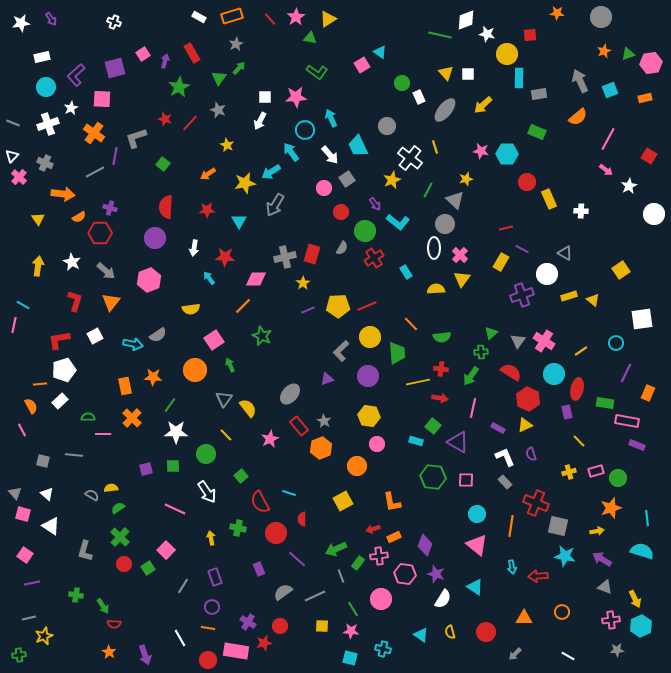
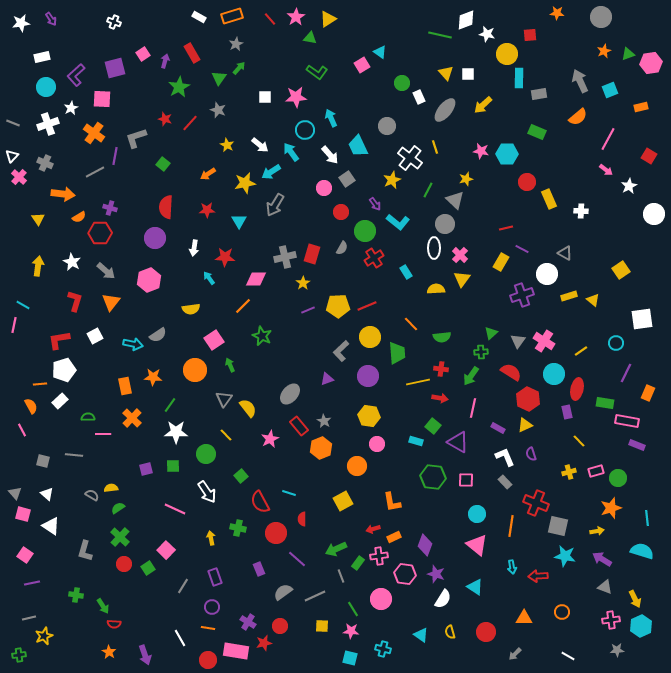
orange rectangle at (645, 98): moved 4 px left, 9 px down
white arrow at (260, 121): moved 24 px down; rotated 78 degrees counterclockwise
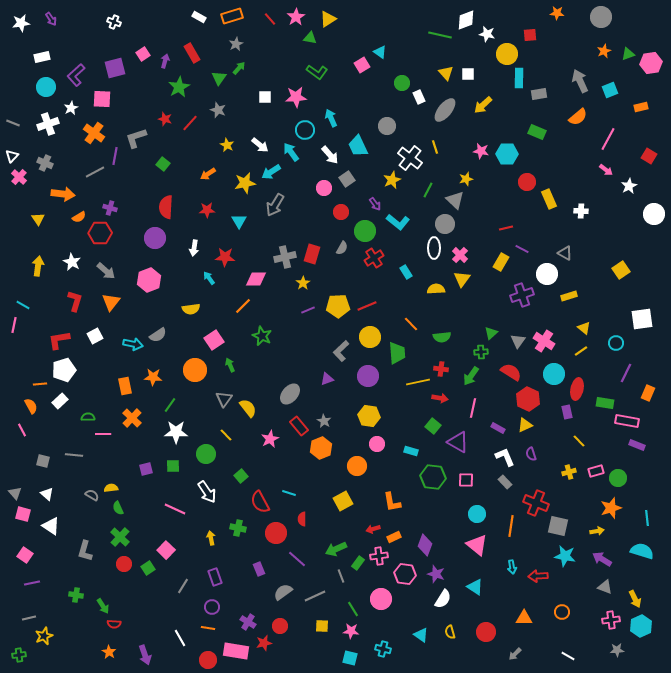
yellow triangle at (593, 300): moved 9 px left, 28 px down
cyan rectangle at (416, 441): moved 5 px left, 10 px down
green semicircle at (118, 508): rotated 80 degrees counterclockwise
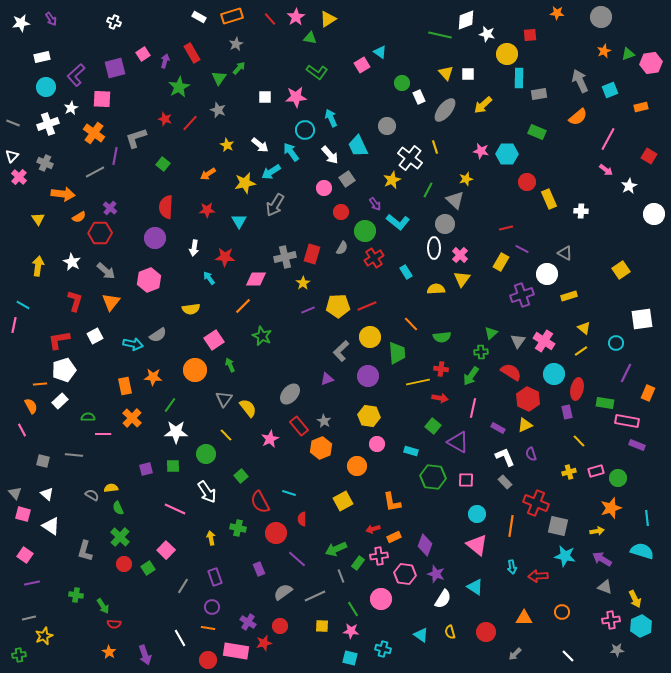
purple cross at (110, 208): rotated 24 degrees clockwise
white line at (568, 656): rotated 16 degrees clockwise
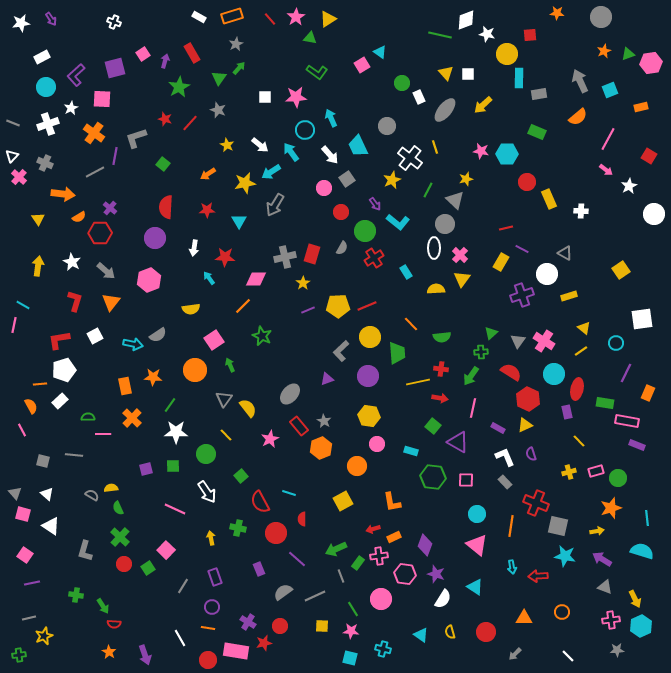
white rectangle at (42, 57): rotated 14 degrees counterclockwise
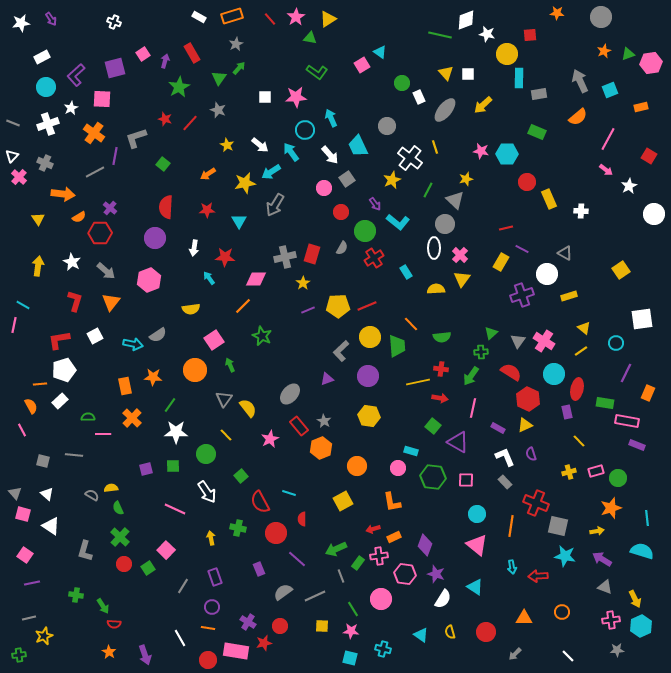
green trapezoid at (397, 353): moved 7 px up
pink circle at (377, 444): moved 21 px right, 24 px down
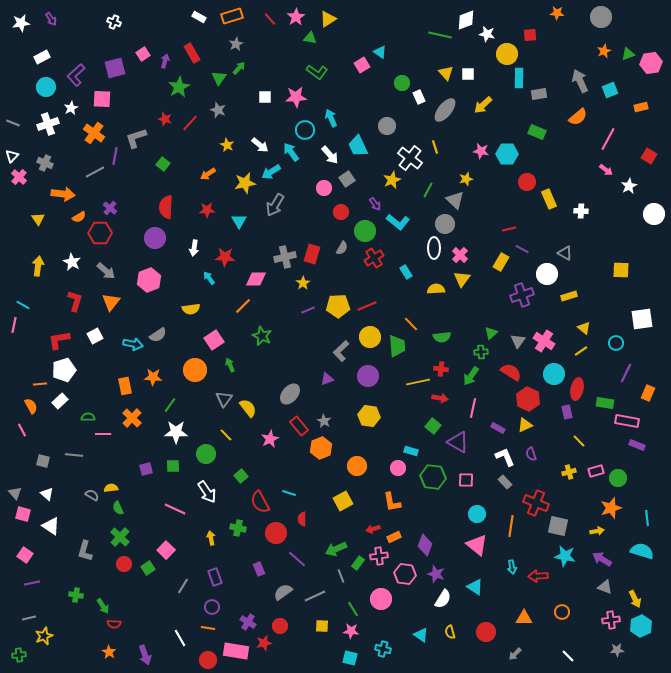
red line at (506, 228): moved 3 px right, 1 px down
yellow square at (621, 270): rotated 36 degrees clockwise
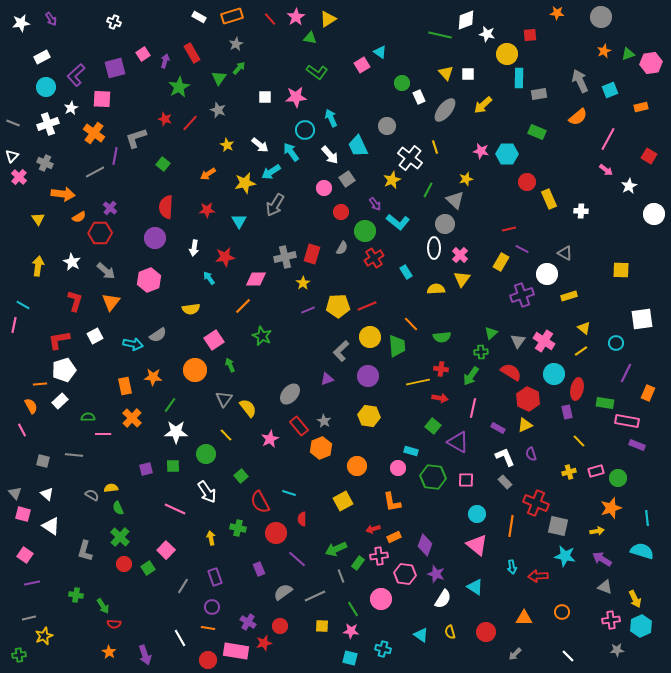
red star at (225, 257): rotated 12 degrees counterclockwise
